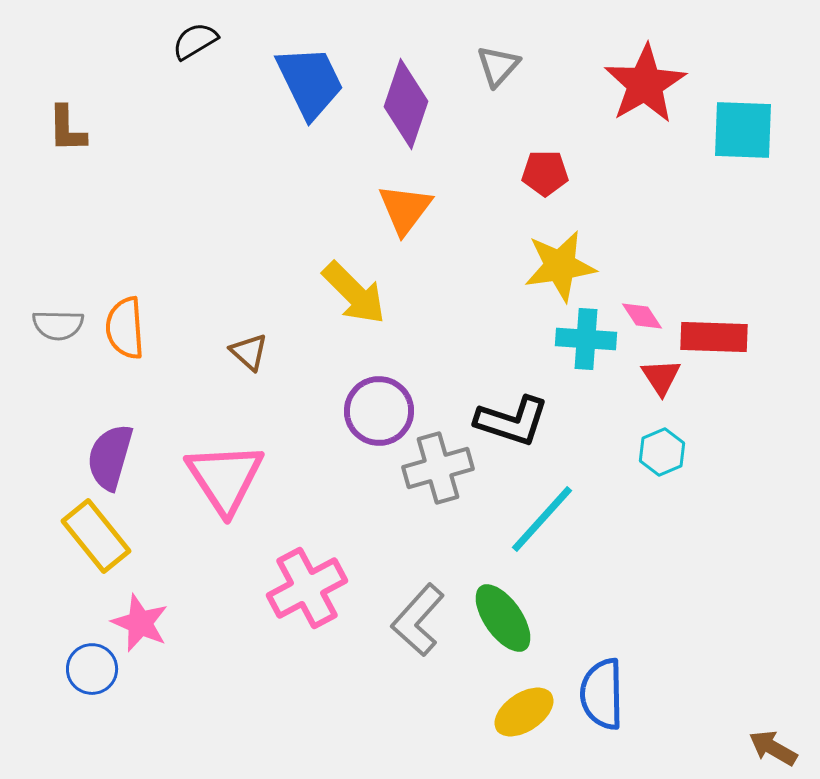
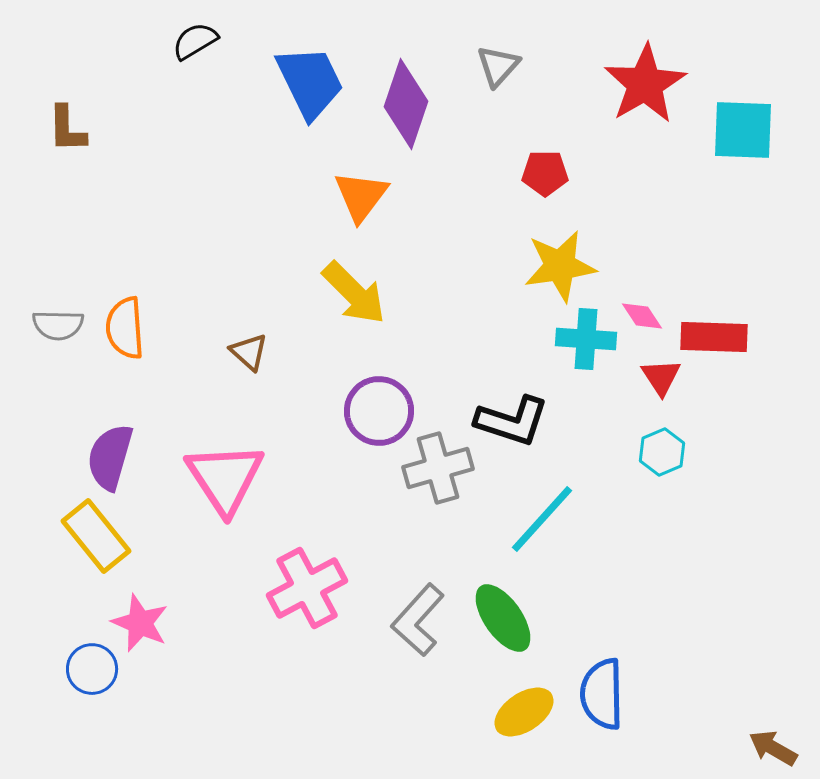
orange triangle: moved 44 px left, 13 px up
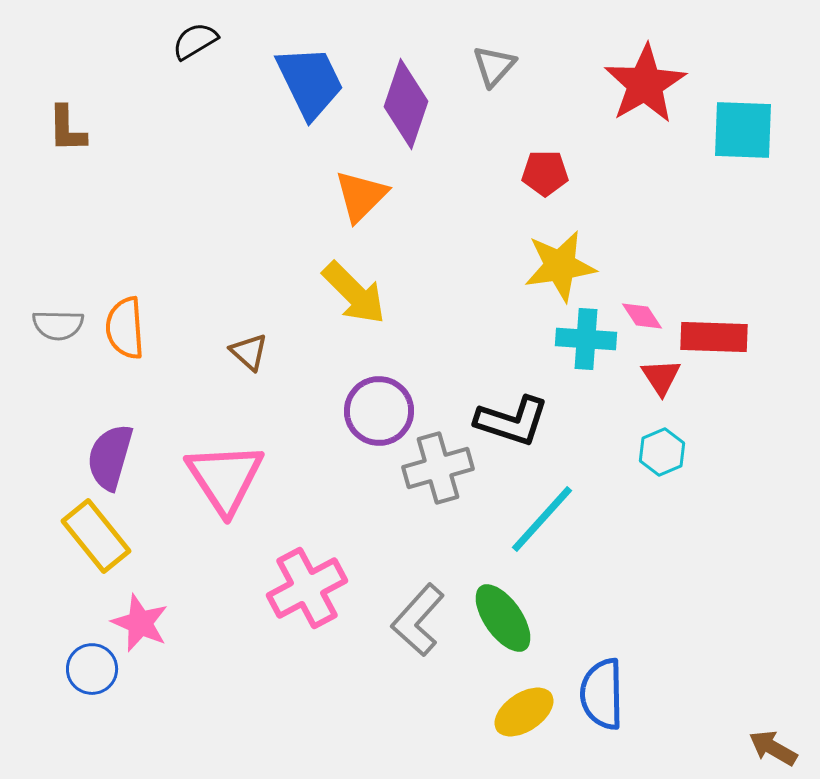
gray triangle: moved 4 px left
orange triangle: rotated 8 degrees clockwise
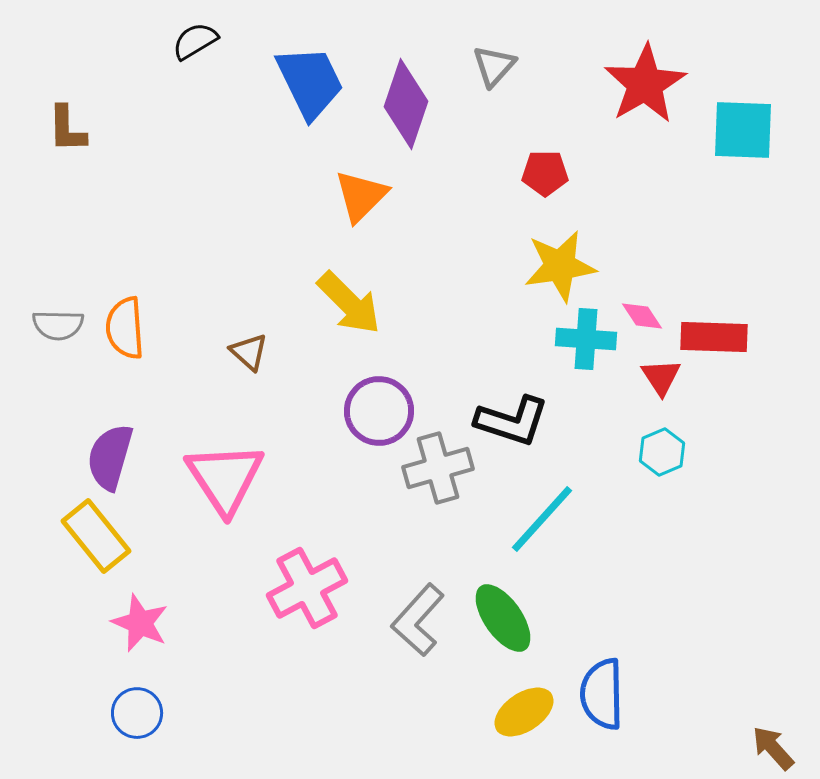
yellow arrow: moved 5 px left, 10 px down
blue circle: moved 45 px right, 44 px down
brown arrow: rotated 18 degrees clockwise
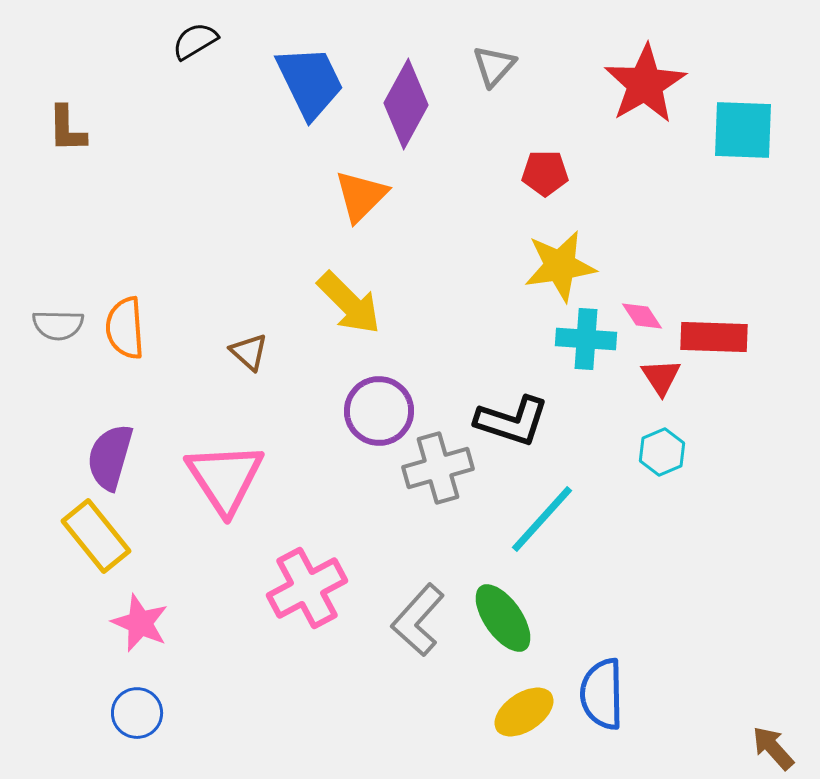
purple diamond: rotated 10 degrees clockwise
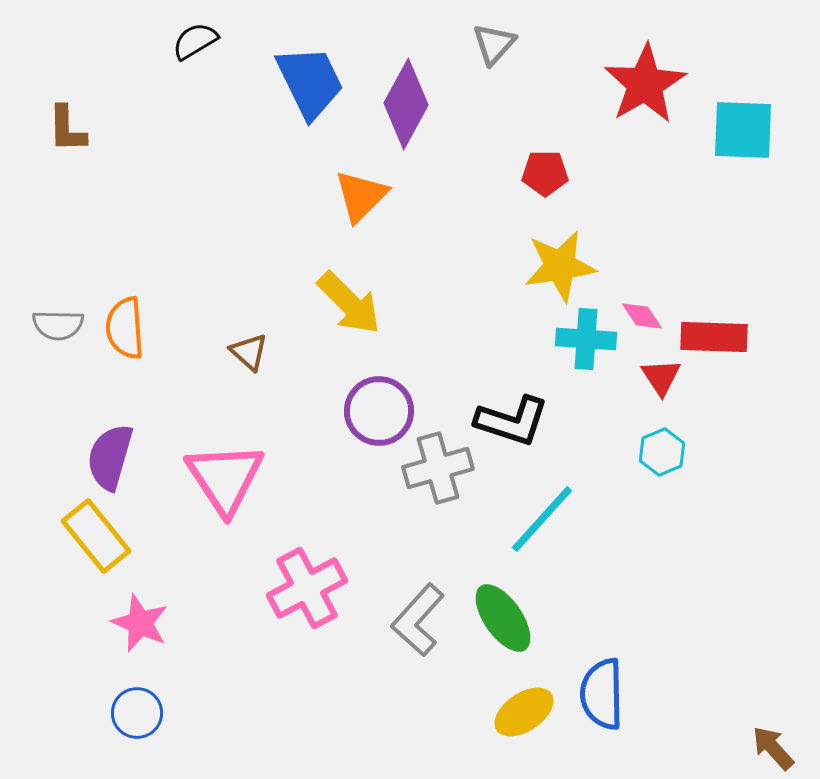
gray triangle: moved 22 px up
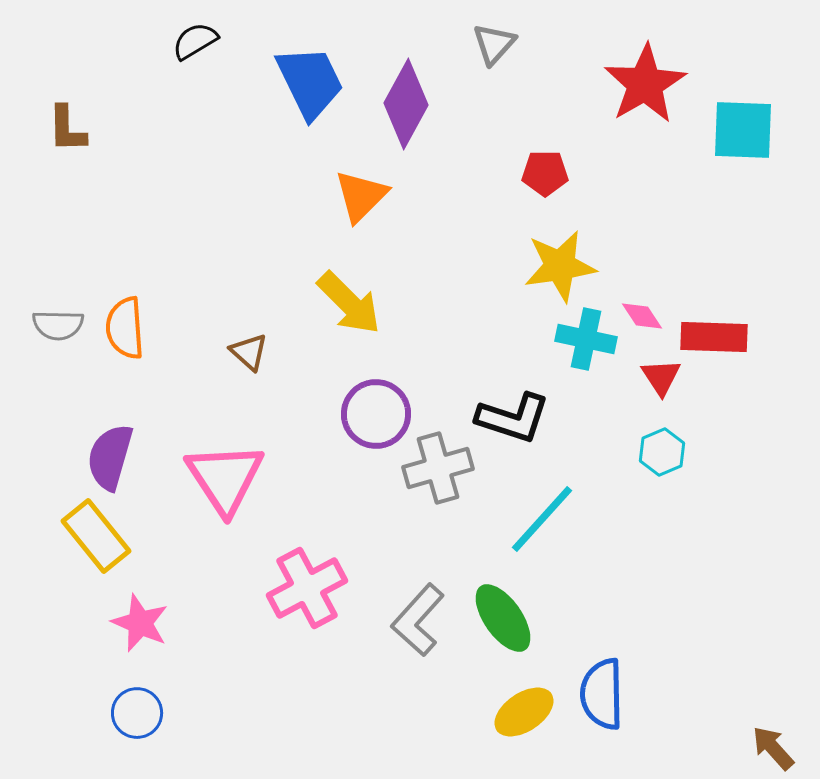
cyan cross: rotated 8 degrees clockwise
purple circle: moved 3 px left, 3 px down
black L-shape: moved 1 px right, 3 px up
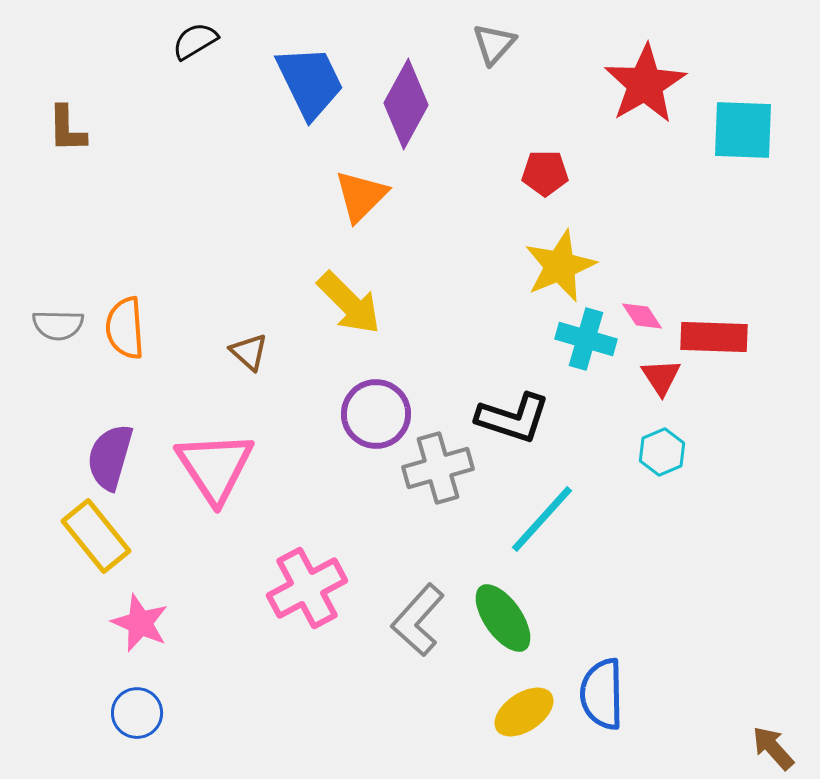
yellow star: rotated 14 degrees counterclockwise
cyan cross: rotated 4 degrees clockwise
pink triangle: moved 10 px left, 11 px up
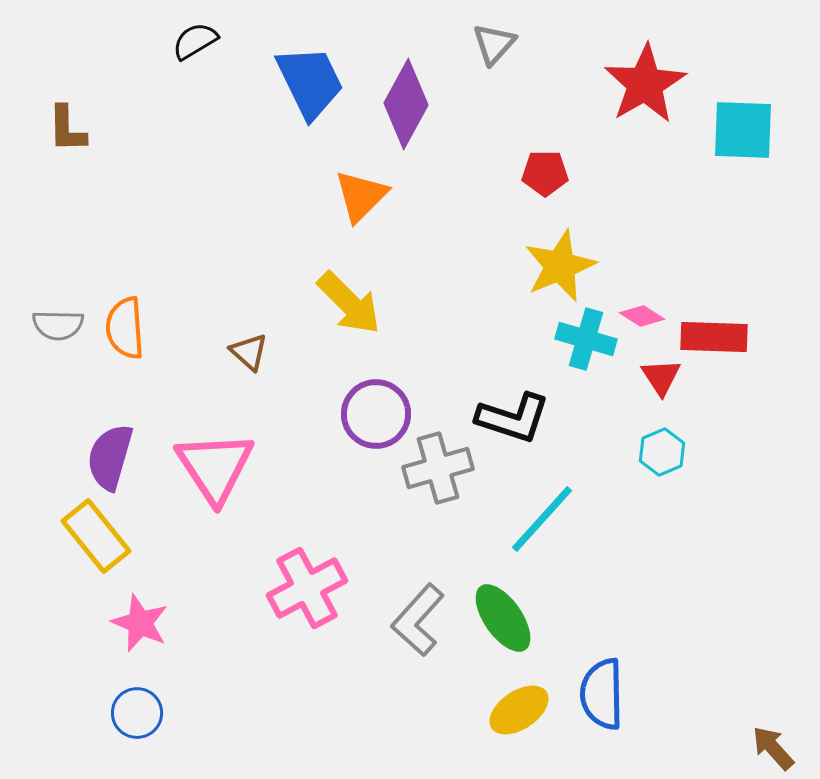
pink diamond: rotated 24 degrees counterclockwise
yellow ellipse: moved 5 px left, 2 px up
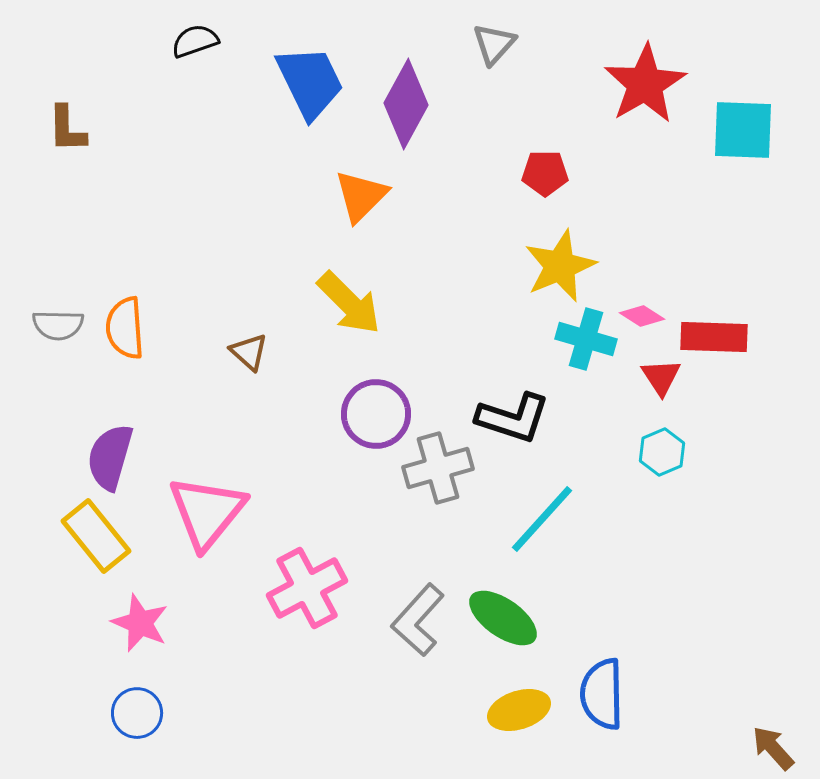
black semicircle: rotated 12 degrees clockwise
pink triangle: moved 8 px left, 45 px down; rotated 12 degrees clockwise
green ellipse: rotated 20 degrees counterclockwise
yellow ellipse: rotated 16 degrees clockwise
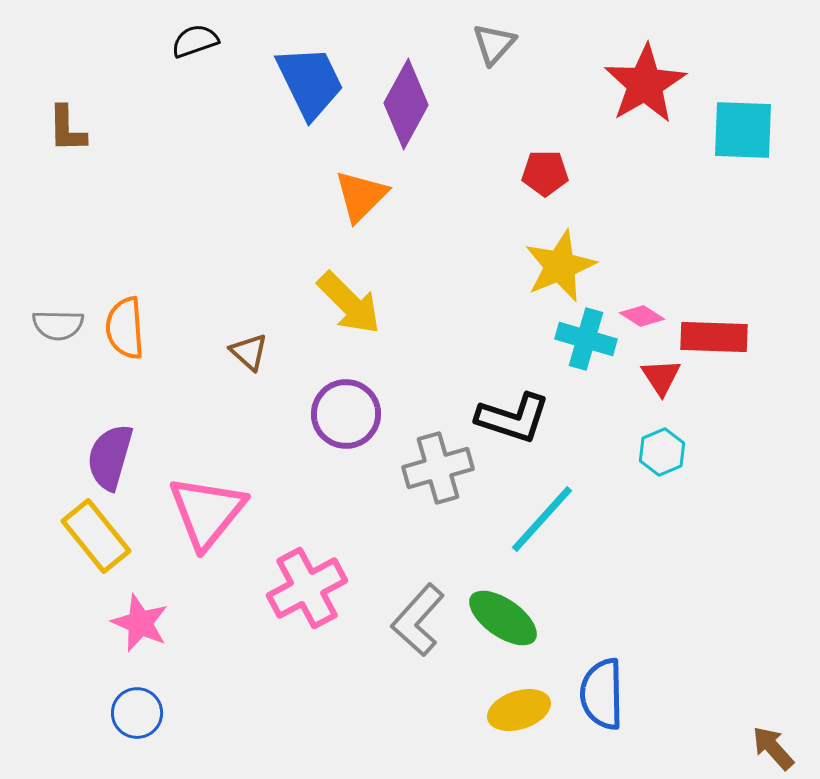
purple circle: moved 30 px left
